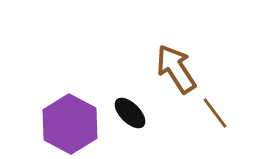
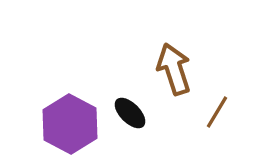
brown arrow: moved 2 px left; rotated 15 degrees clockwise
brown line: moved 2 px right, 1 px up; rotated 68 degrees clockwise
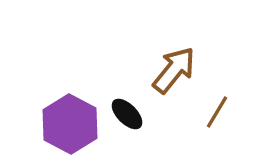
brown arrow: moved 1 px down; rotated 57 degrees clockwise
black ellipse: moved 3 px left, 1 px down
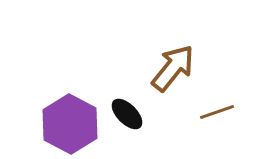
brown arrow: moved 1 px left, 2 px up
brown line: rotated 40 degrees clockwise
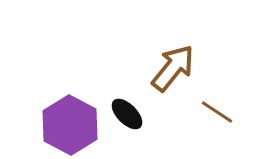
brown line: rotated 52 degrees clockwise
purple hexagon: moved 1 px down
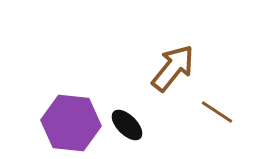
black ellipse: moved 11 px down
purple hexagon: moved 1 px right, 2 px up; rotated 22 degrees counterclockwise
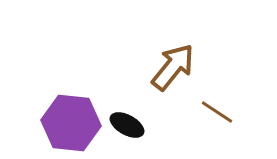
brown arrow: moved 1 px up
black ellipse: rotated 16 degrees counterclockwise
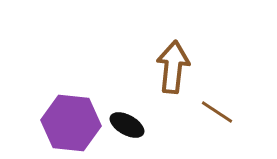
brown arrow: rotated 33 degrees counterclockwise
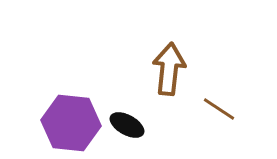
brown arrow: moved 4 px left, 2 px down
brown line: moved 2 px right, 3 px up
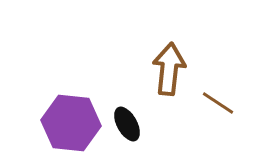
brown line: moved 1 px left, 6 px up
black ellipse: moved 1 px up; rotated 32 degrees clockwise
